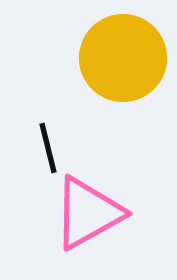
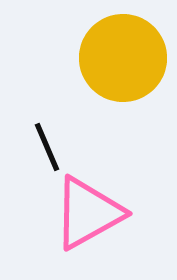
black line: moved 1 px left, 1 px up; rotated 9 degrees counterclockwise
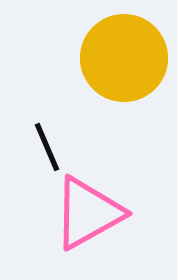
yellow circle: moved 1 px right
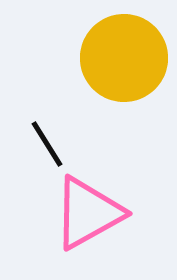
black line: moved 3 px up; rotated 9 degrees counterclockwise
